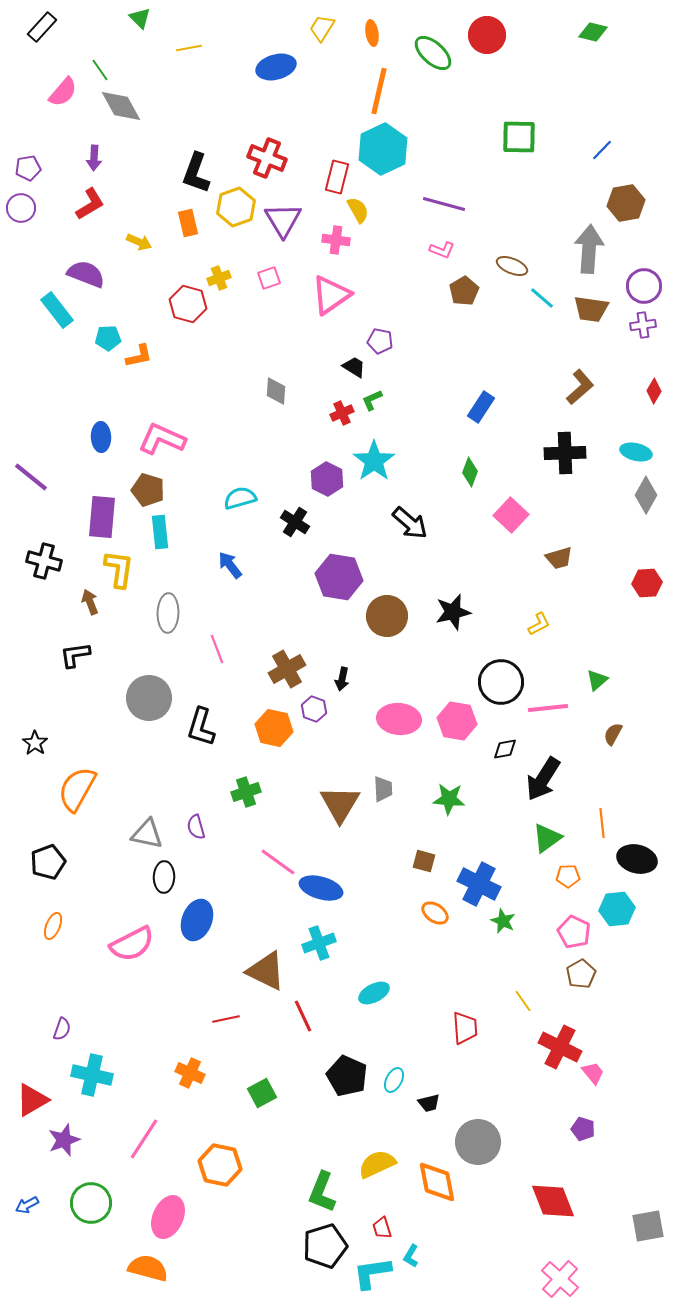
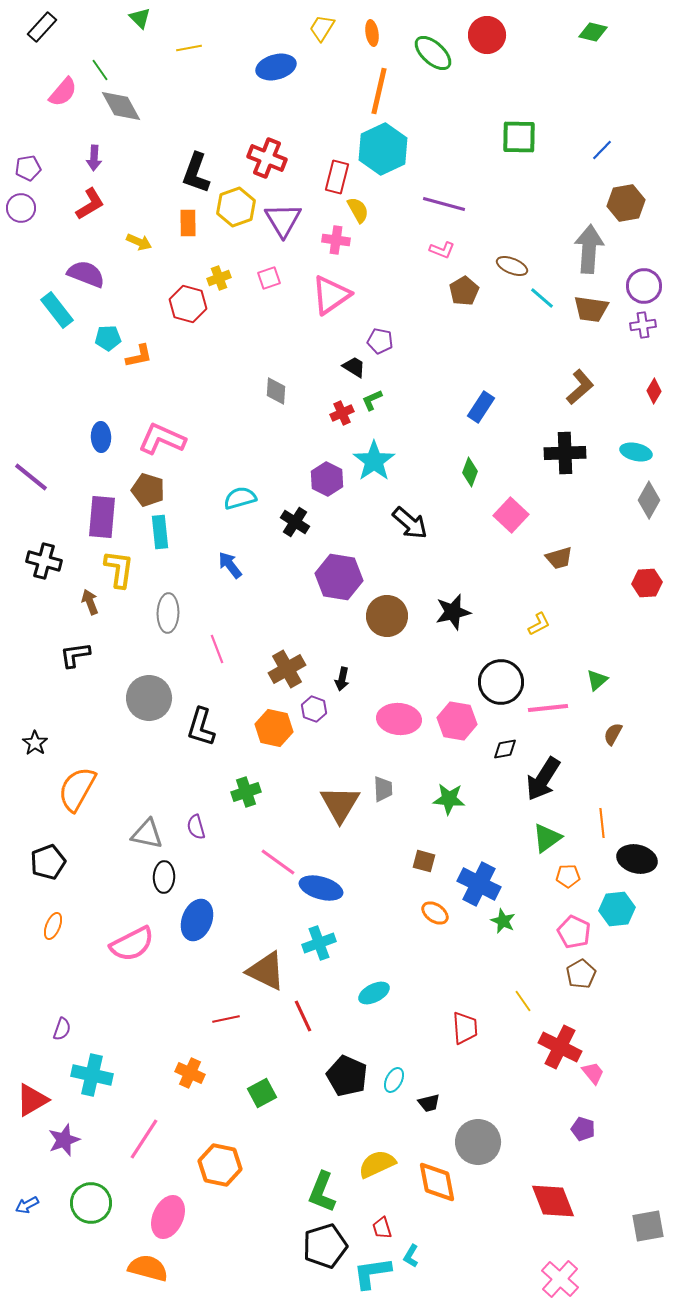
orange rectangle at (188, 223): rotated 12 degrees clockwise
gray diamond at (646, 495): moved 3 px right, 5 px down
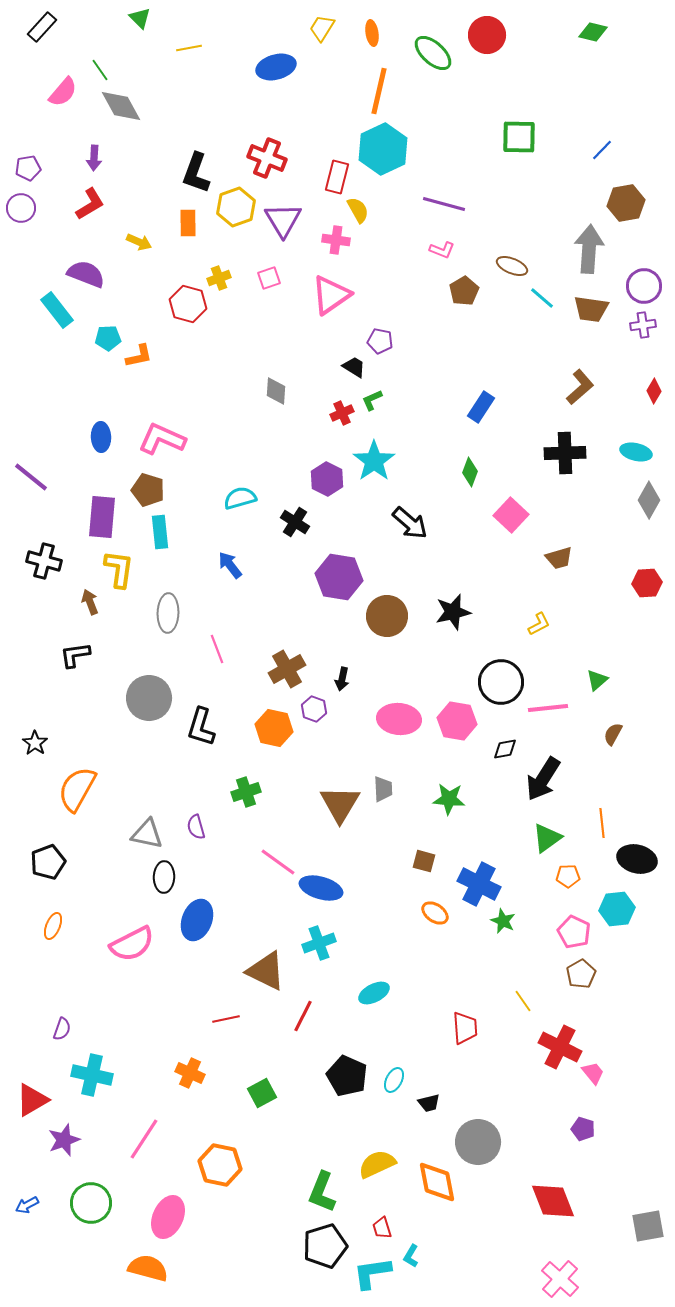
red line at (303, 1016): rotated 52 degrees clockwise
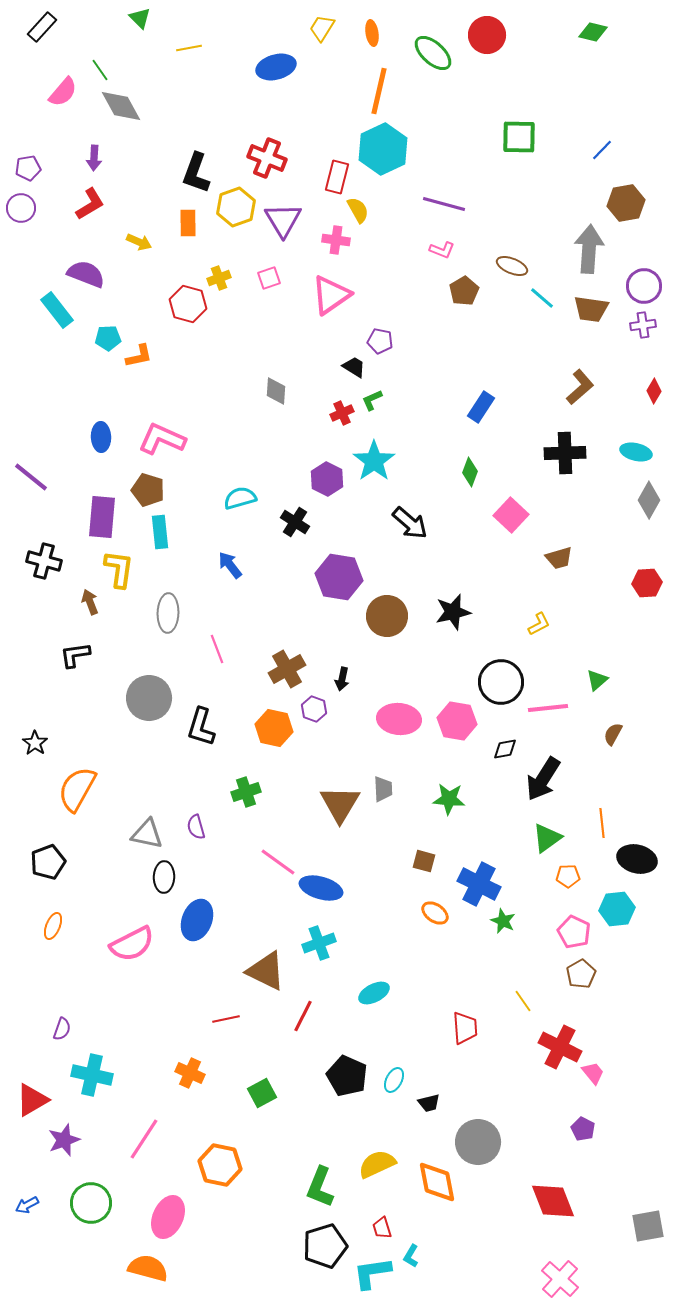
purple pentagon at (583, 1129): rotated 10 degrees clockwise
green L-shape at (322, 1192): moved 2 px left, 5 px up
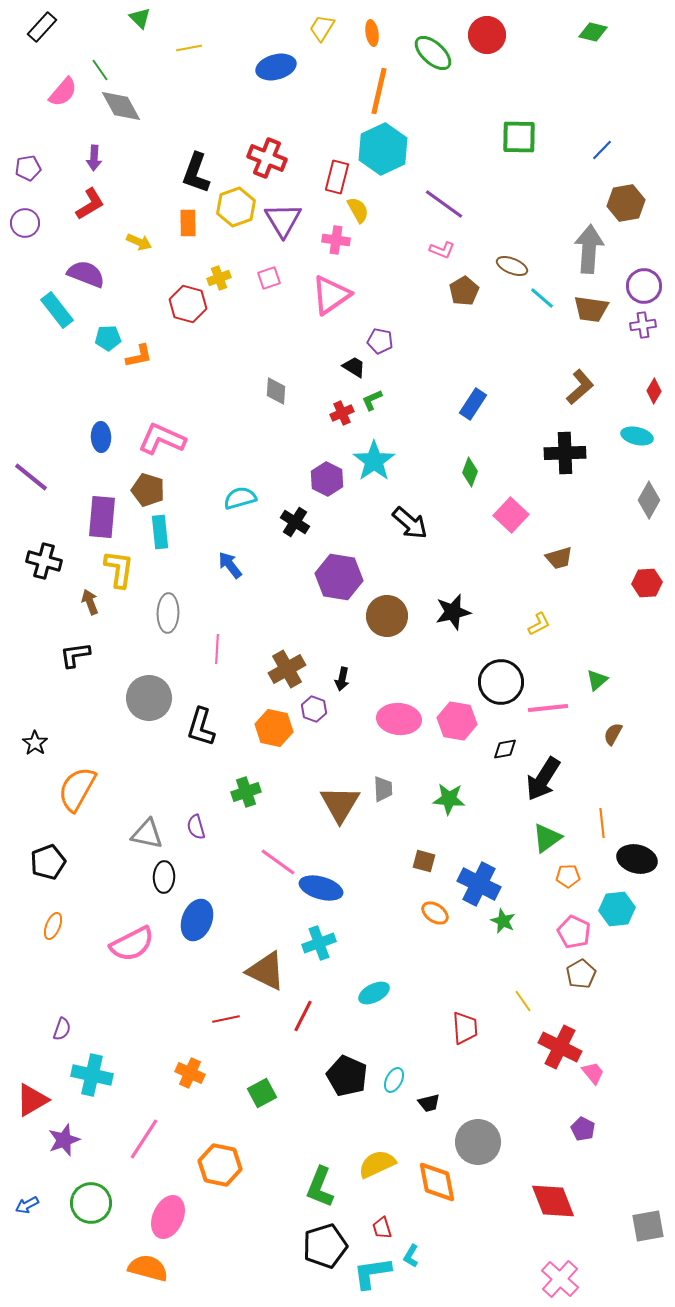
purple line at (444, 204): rotated 21 degrees clockwise
purple circle at (21, 208): moved 4 px right, 15 px down
blue rectangle at (481, 407): moved 8 px left, 3 px up
cyan ellipse at (636, 452): moved 1 px right, 16 px up
pink line at (217, 649): rotated 24 degrees clockwise
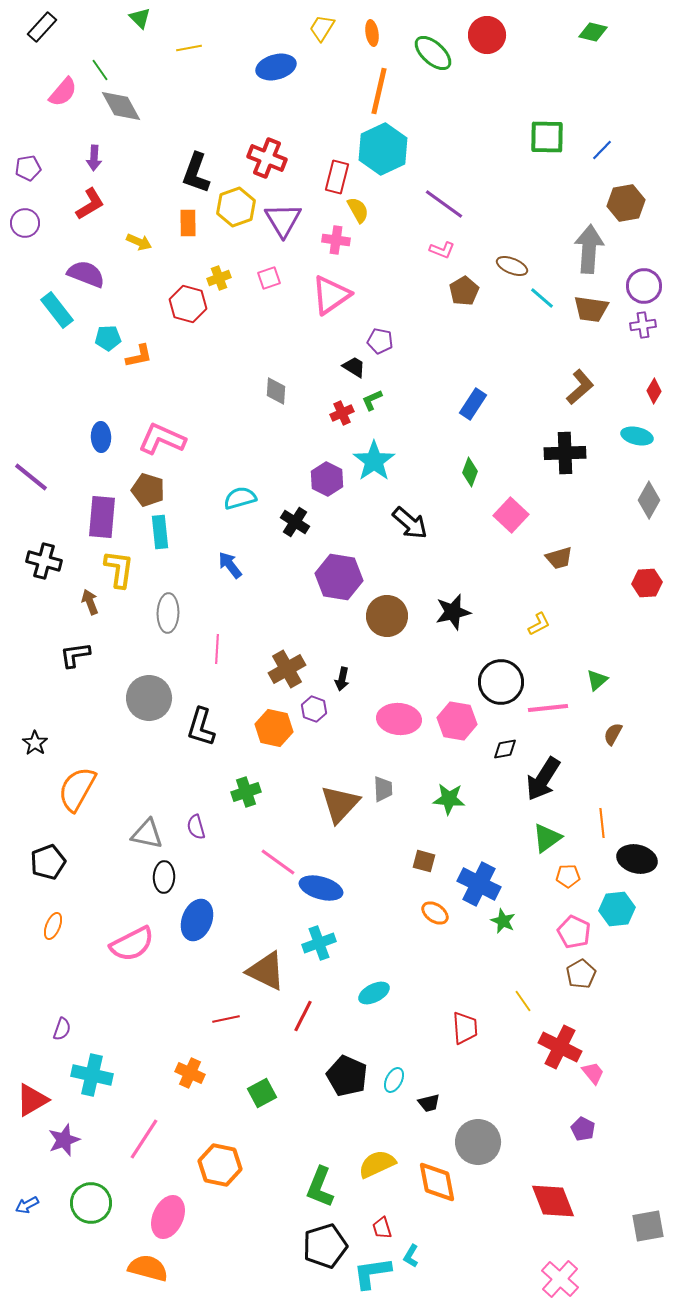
green square at (519, 137): moved 28 px right
brown triangle at (340, 804): rotated 12 degrees clockwise
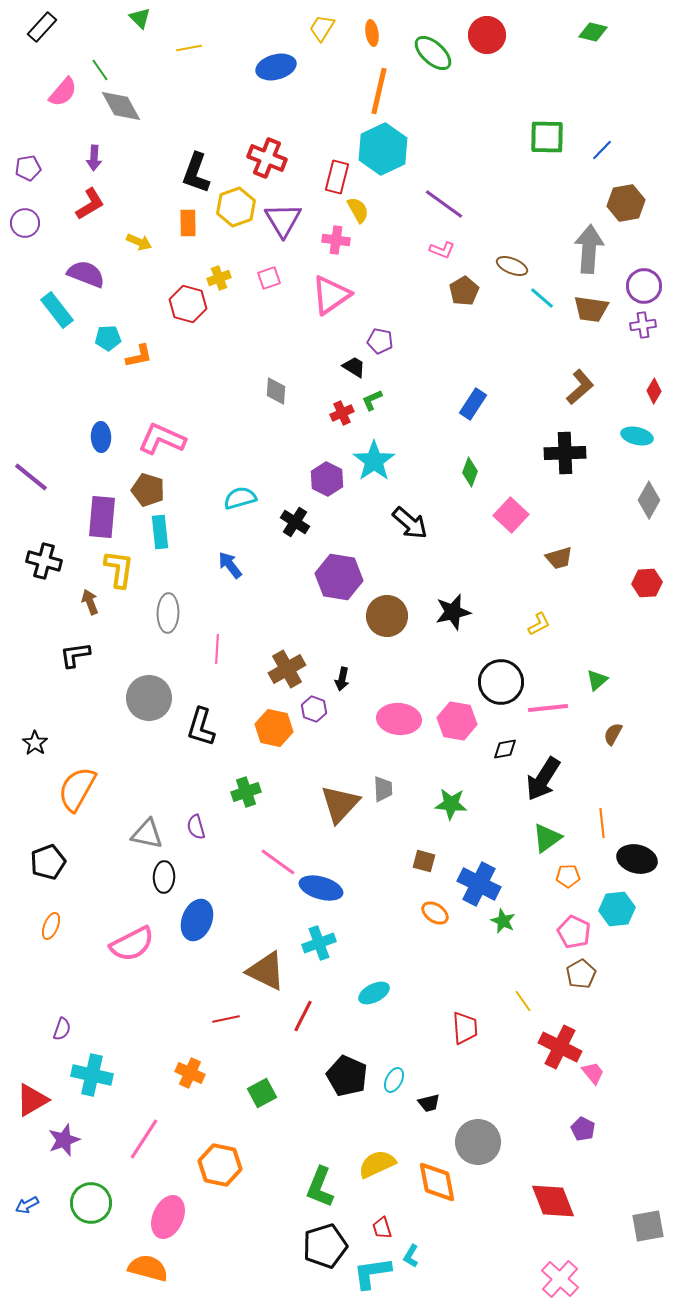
green star at (449, 799): moved 2 px right, 5 px down
orange ellipse at (53, 926): moved 2 px left
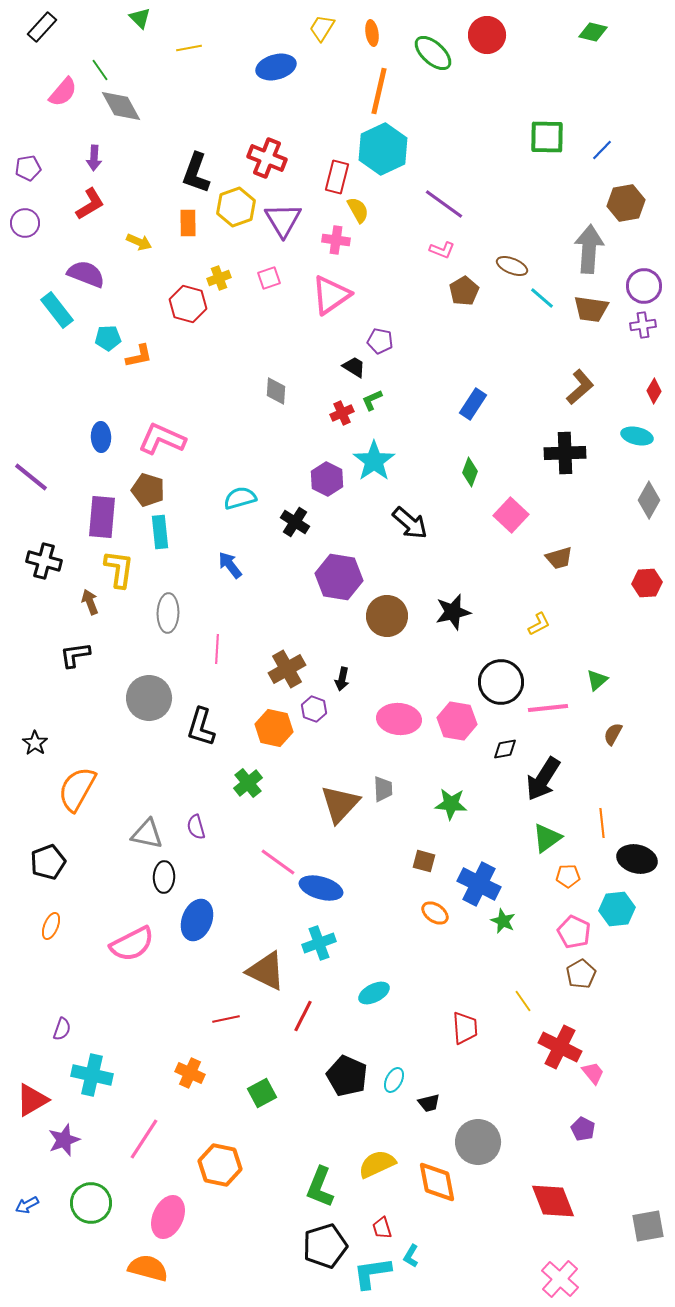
green cross at (246, 792): moved 2 px right, 9 px up; rotated 20 degrees counterclockwise
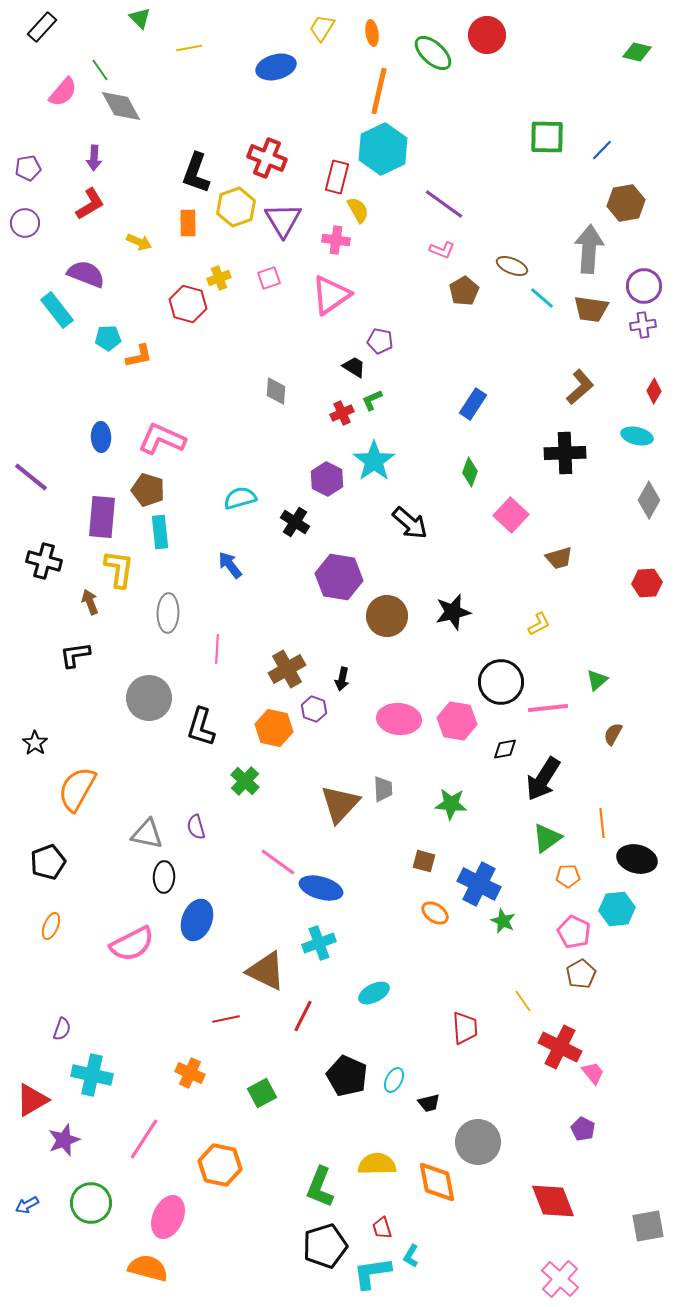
green diamond at (593, 32): moved 44 px right, 20 px down
green cross at (248, 783): moved 3 px left, 2 px up; rotated 8 degrees counterclockwise
yellow semicircle at (377, 1164): rotated 24 degrees clockwise
